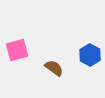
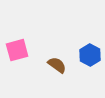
brown semicircle: moved 3 px right, 3 px up
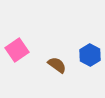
pink square: rotated 20 degrees counterclockwise
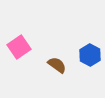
pink square: moved 2 px right, 3 px up
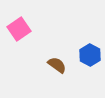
pink square: moved 18 px up
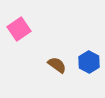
blue hexagon: moved 1 px left, 7 px down
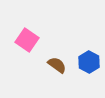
pink square: moved 8 px right, 11 px down; rotated 20 degrees counterclockwise
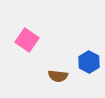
brown semicircle: moved 1 px right, 11 px down; rotated 150 degrees clockwise
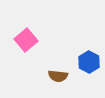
pink square: moved 1 px left; rotated 15 degrees clockwise
